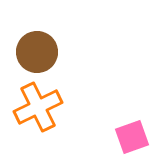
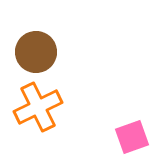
brown circle: moved 1 px left
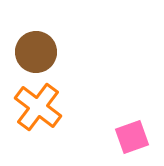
orange cross: rotated 27 degrees counterclockwise
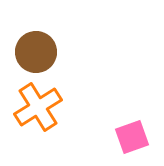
orange cross: rotated 21 degrees clockwise
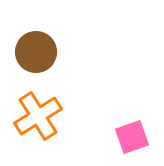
orange cross: moved 9 px down
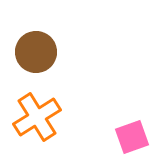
orange cross: moved 1 px left, 1 px down
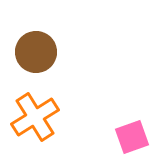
orange cross: moved 2 px left
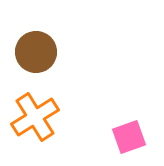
pink square: moved 3 px left
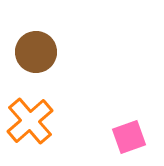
orange cross: moved 5 px left, 4 px down; rotated 9 degrees counterclockwise
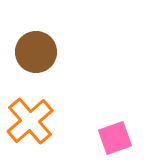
pink square: moved 14 px left, 1 px down
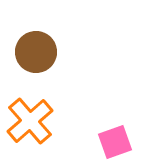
pink square: moved 4 px down
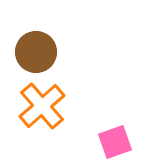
orange cross: moved 12 px right, 15 px up
